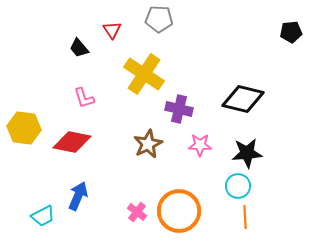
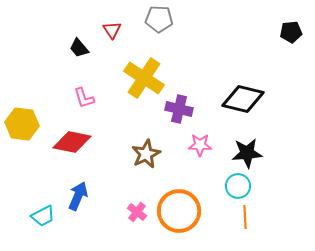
yellow cross: moved 4 px down
yellow hexagon: moved 2 px left, 4 px up
brown star: moved 2 px left, 10 px down
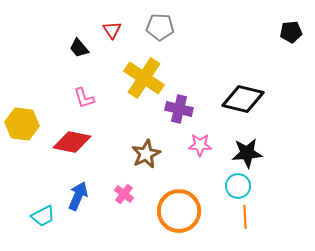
gray pentagon: moved 1 px right, 8 px down
pink cross: moved 13 px left, 18 px up
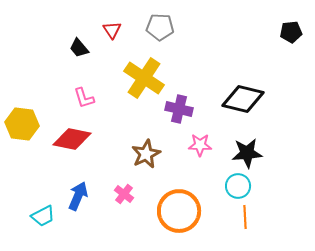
red diamond: moved 3 px up
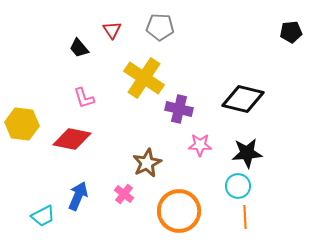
brown star: moved 1 px right, 9 px down
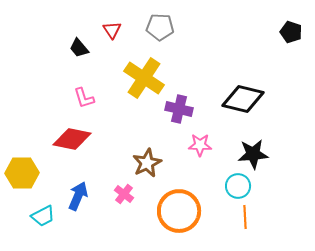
black pentagon: rotated 25 degrees clockwise
yellow hexagon: moved 49 px down; rotated 8 degrees counterclockwise
black star: moved 6 px right, 1 px down
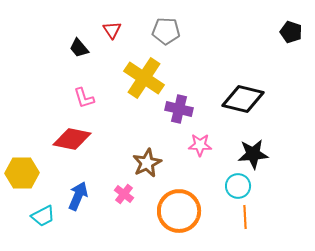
gray pentagon: moved 6 px right, 4 px down
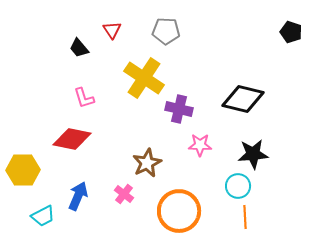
yellow hexagon: moved 1 px right, 3 px up
